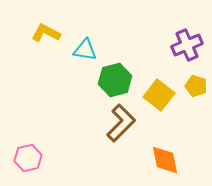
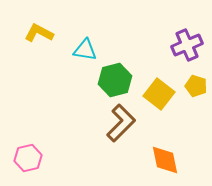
yellow L-shape: moved 7 px left
yellow square: moved 1 px up
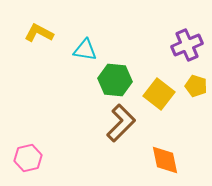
green hexagon: rotated 20 degrees clockwise
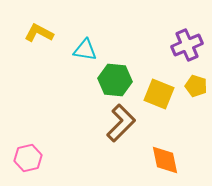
yellow square: rotated 16 degrees counterclockwise
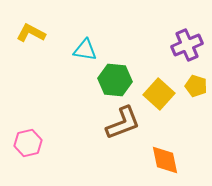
yellow L-shape: moved 8 px left
yellow square: rotated 20 degrees clockwise
brown L-shape: moved 2 px right; rotated 24 degrees clockwise
pink hexagon: moved 15 px up
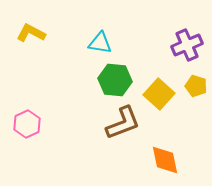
cyan triangle: moved 15 px right, 7 px up
pink hexagon: moved 1 px left, 19 px up; rotated 12 degrees counterclockwise
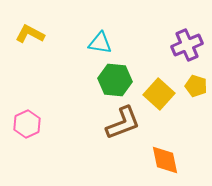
yellow L-shape: moved 1 px left, 1 px down
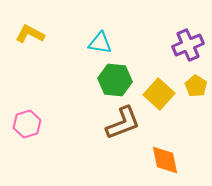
purple cross: moved 1 px right
yellow pentagon: rotated 15 degrees clockwise
pink hexagon: rotated 8 degrees clockwise
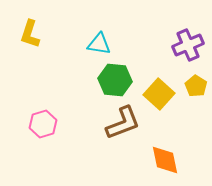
yellow L-shape: rotated 100 degrees counterclockwise
cyan triangle: moved 1 px left, 1 px down
pink hexagon: moved 16 px right
